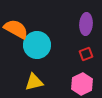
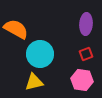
cyan circle: moved 3 px right, 9 px down
pink hexagon: moved 4 px up; rotated 25 degrees counterclockwise
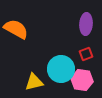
cyan circle: moved 21 px right, 15 px down
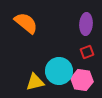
orange semicircle: moved 10 px right, 6 px up; rotated 10 degrees clockwise
red square: moved 1 px right, 2 px up
cyan circle: moved 2 px left, 2 px down
yellow triangle: moved 1 px right
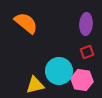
yellow triangle: moved 3 px down
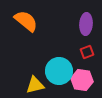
orange semicircle: moved 2 px up
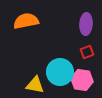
orange semicircle: rotated 50 degrees counterclockwise
cyan circle: moved 1 px right, 1 px down
yellow triangle: rotated 24 degrees clockwise
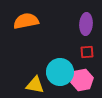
red square: rotated 16 degrees clockwise
pink hexagon: rotated 20 degrees counterclockwise
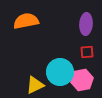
yellow triangle: rotated 36 degrees counterclockwise
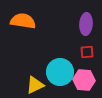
orange semicircle: moved 3 px left; rotated 20 degrees clockwise
pink hexagon: moved 2 px right; rotated 15 degrees clockwise
